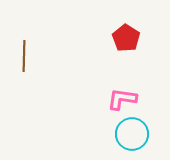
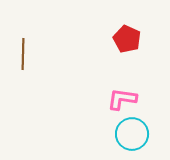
red pentagon: moved 1 px right, 1 px down; rotated 8 degrees counterclockwise
brown line: moved 1 px left, 2 px up
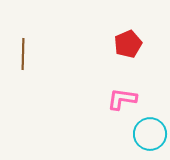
red pentagon: moved 1 px right, 5 px down; rotated 24 degrees clockwise
cyan circle: moved 18 px right
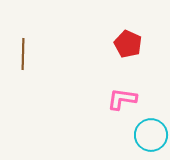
red pentagon: rotated 24 degrees counterclockwise
cyan circle: moved 1 px right, 1 px down
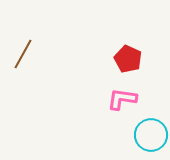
red pentagon: moved 15 px down
brown line: rotated 28 degrees clockwise
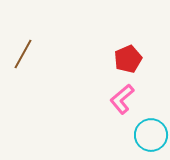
red pentagon: rotated 24 degrees clockwise
pink L-shape: rotated 48 degrees counterclockwise
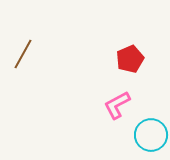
red pentagon: moved 2 px right
pink L-shape: moved 5 px left, 6 px down; rotated 12 degrees clockwise
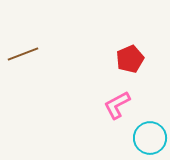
brown line: rotated 40 degrees clockwise
cyan circle: moved 1 px left, 3 px down
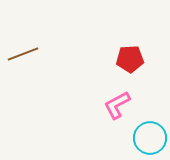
red pentagon: rotated 20 degrees clockwise
